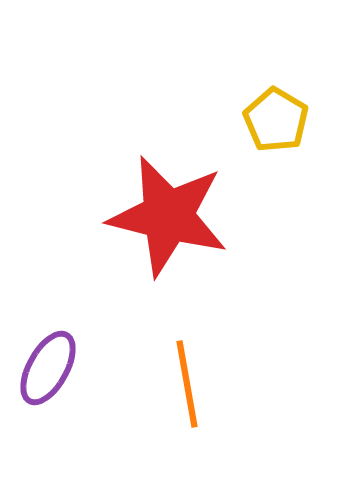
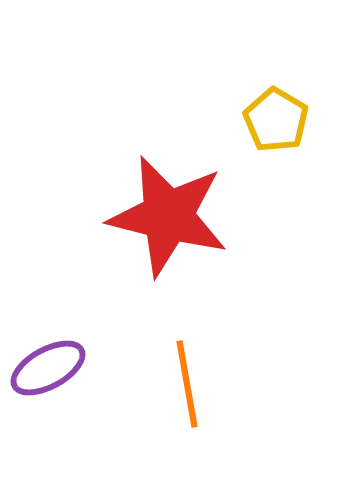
purple ellipse: rotated 32 degrees clockwise
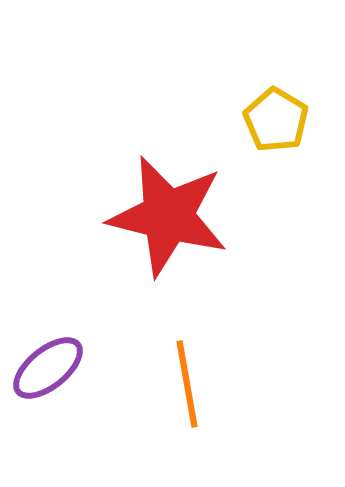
purple ellipse: rotated 10 degrees counterclockwise
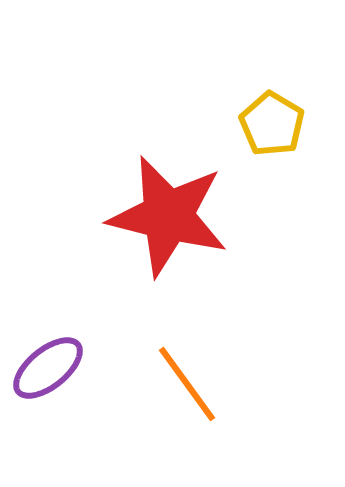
yellow pentagon: moved 4 px left, 4 px down
orange line: rotated 26 degrees counterclockwise
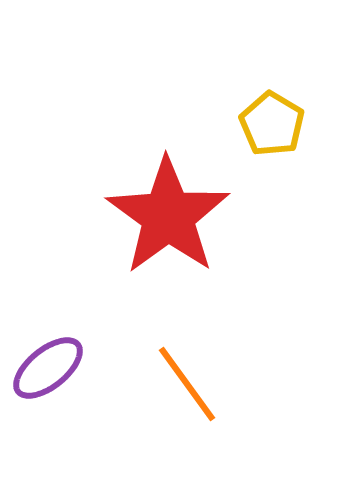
red star: rotated 22 degrees clockwise
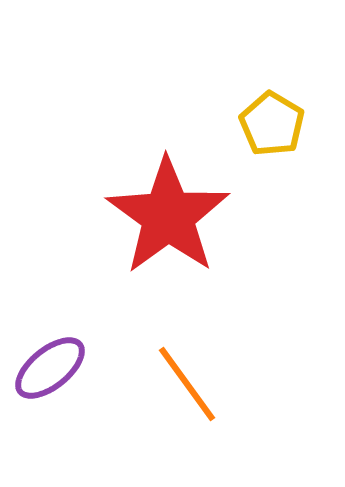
purple ellipse: moved 2 px right
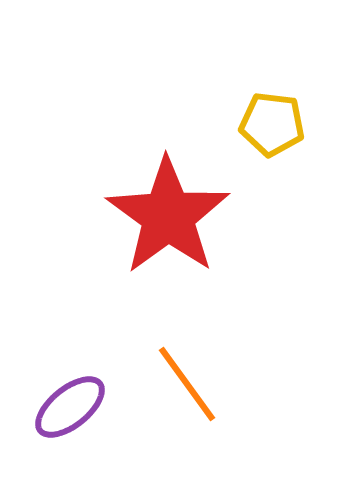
yellow pentagon: rotated 24 degrees counterclockwise
purple ellipse: moved 20 px right, 39 px down
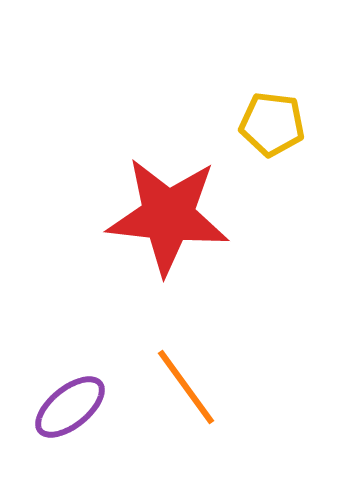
red star: rotated 30 degrees counterclockwise
orange line: moved 1 px left, 3 px down
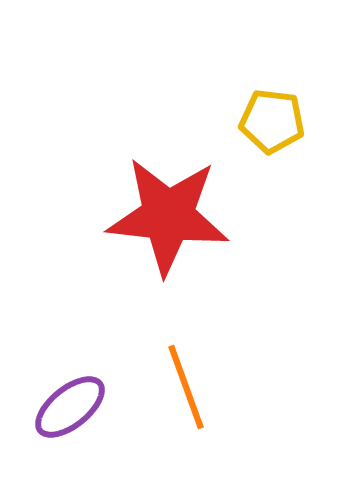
yellow pentagon: moved 3 px up
orange line: rotated 16 degrees clockwise
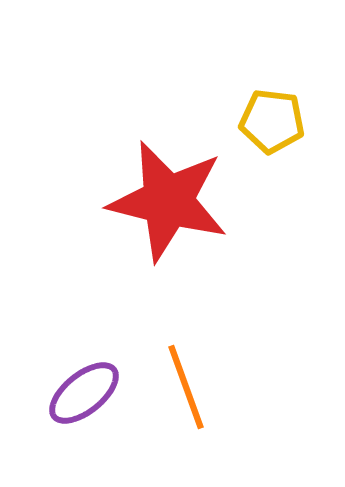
red star: moved 15 px up; rotated 8 degrees clockwise
purple ellipse: moved 14 px right, 14 px up
